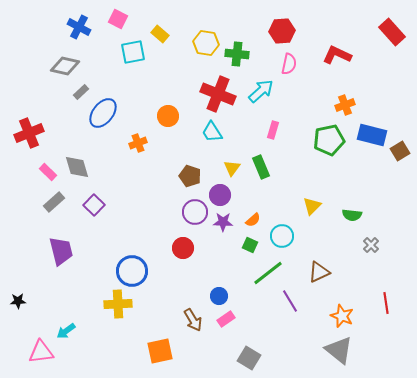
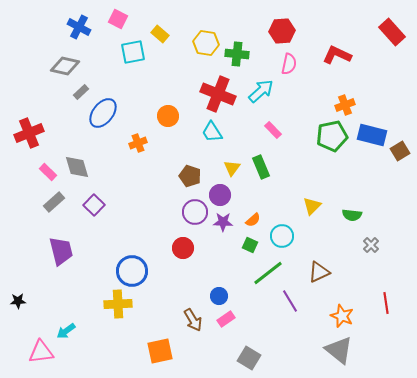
pink rectangle at (273, 130): rotated 60 degrees counterclockwise
green pentagon at (329, 140): moved 3 px right, 4 px up
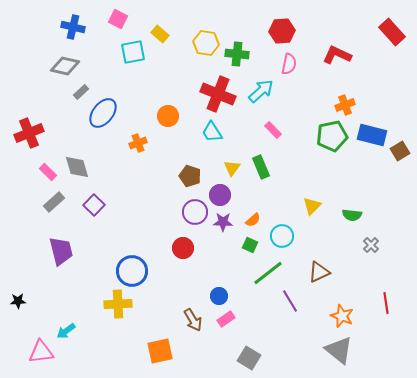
blue cross at (79, 27): moved 6 px left; rotated 15 degrees counterclockwise
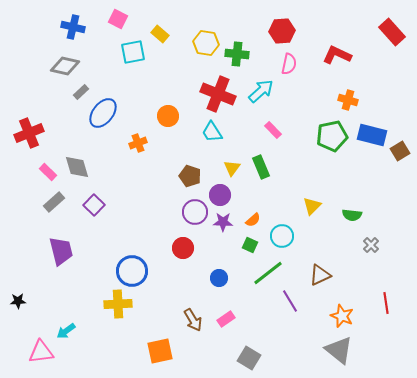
orange cross at (345, 105): moved 3 px right, 5 px up; rotated 36 degrees clockwise
brown triangle at (319, 272): moved 1 px right, 3 px down
blue circle at (219, 296): moved 18 px up
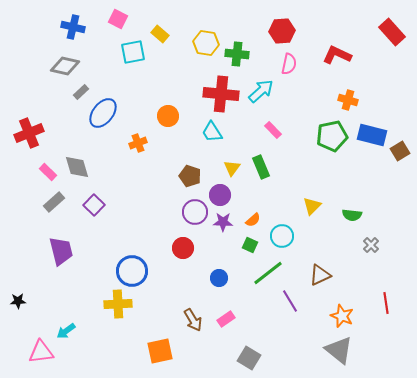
red cross at (218, 94): moved 3 px right; rotated 16 degrees counterclockwise
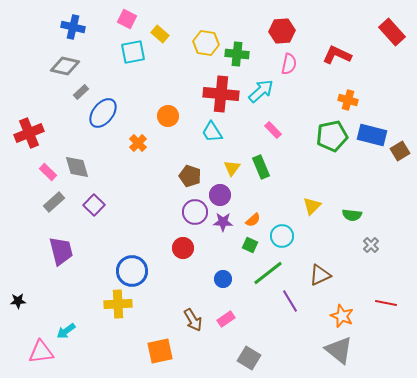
pink square at (118, 19): moved 9 px right
orange cross at (138, 143): rotated 24 degrees counterclockwise
blue circle at (219, 278): moved 4 px right, 1 px down
red line at (386, 303): rotated 70 degrees counterclockwise
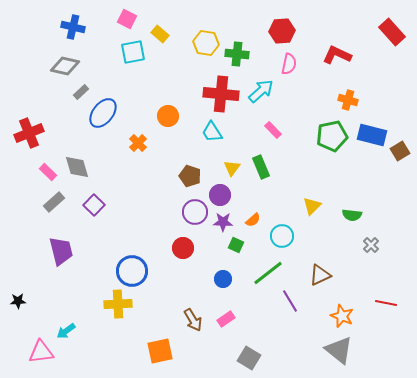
green square at (250, 245): moved 14 px left
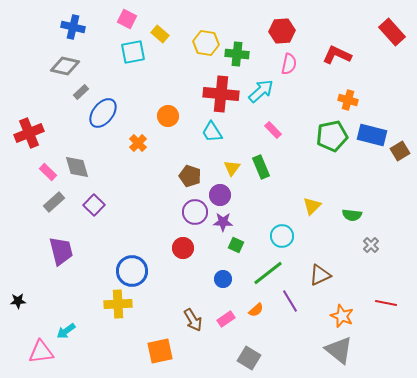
orange semicircle at (253, 220): moved 3 px right, 90 px down
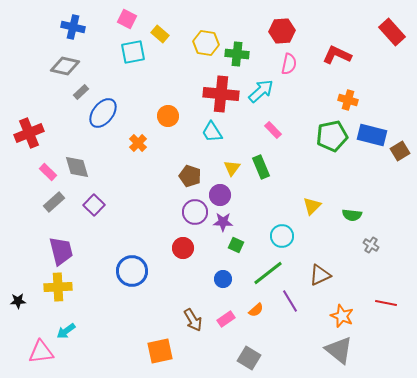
gray cross at (371, 245): rotated 14 degrees counterclockwise
yellow cross at (118, 304): moved 60 px left, 17 px up
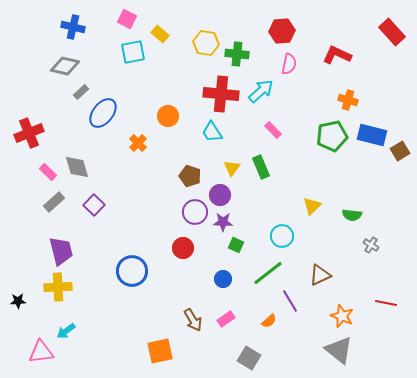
orange semicircle at (256, 310): moved 13 px right, 11 px down
